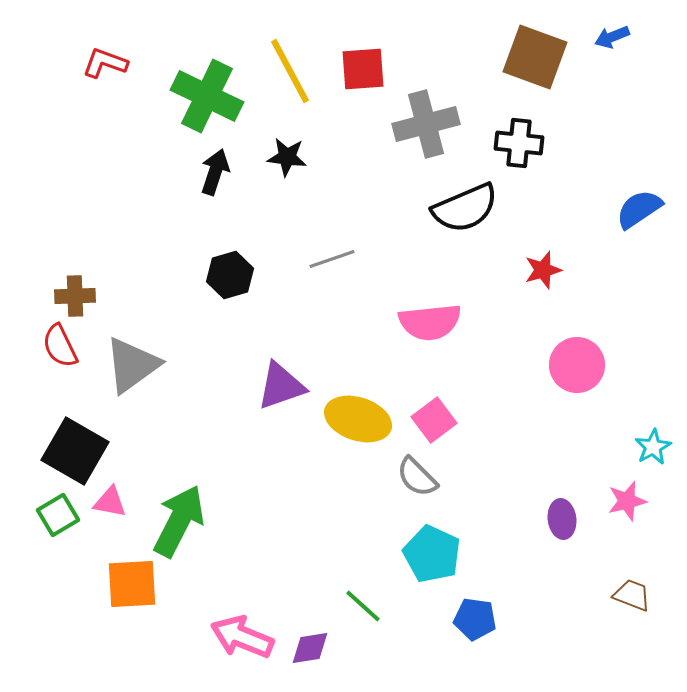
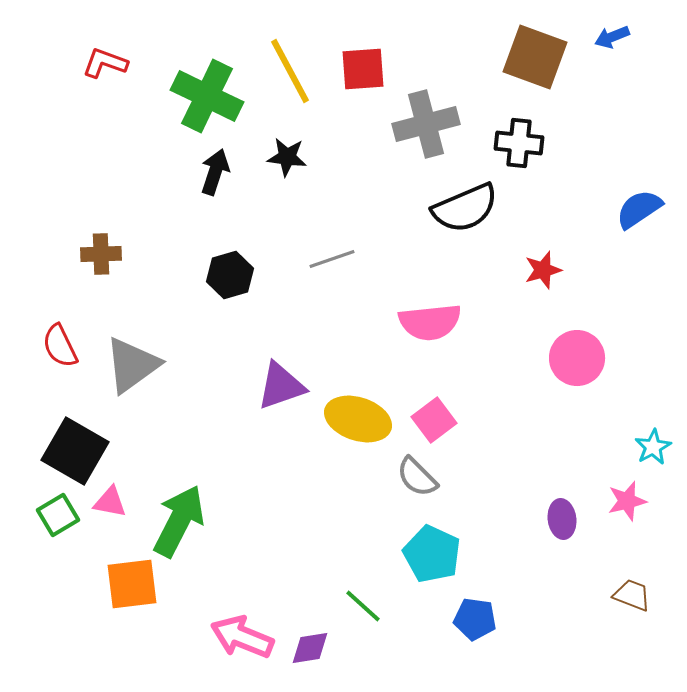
brown cross: moved 26 px right, 42 px up
pink circle: moved 7 px up
orange square: rotated 4 degrees counterclockwise
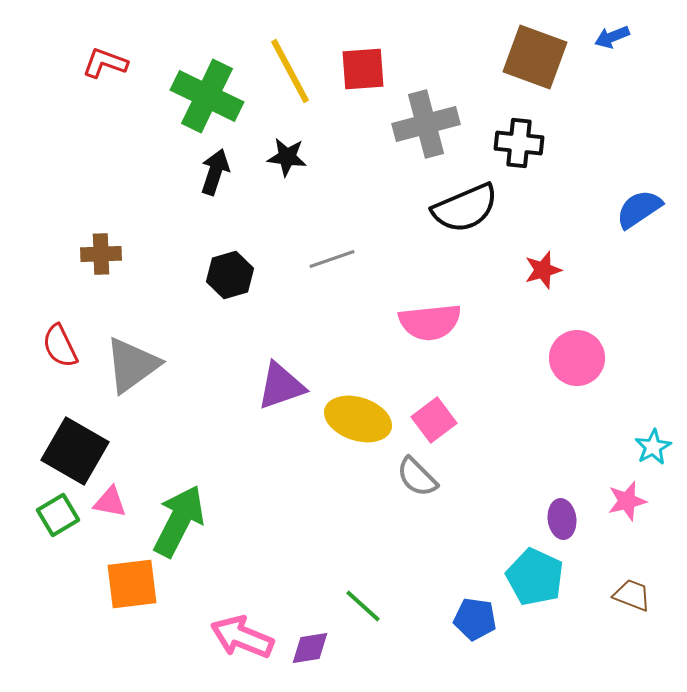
cyan pentagon: moved 103 px right, 23 px down
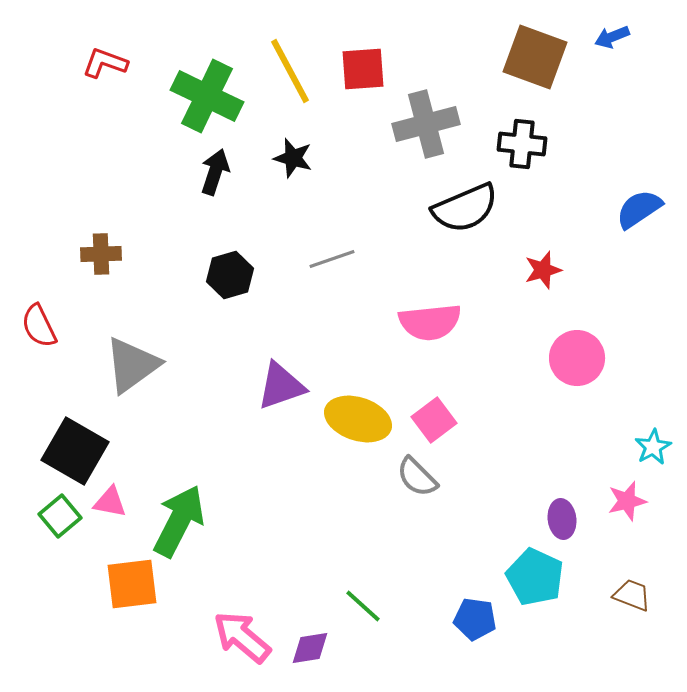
black cross: moved 3 px right, 1 px down
black star: moved 6 px right, 1 px down; rotated 9 degrees clockwise
red semicircle: moved 21 px left, 20 px up
green square: moved 2 px right, 1 px down; rotated 9 degrees counterclockwise
pink arrow: rotated 18 degrees clockwise
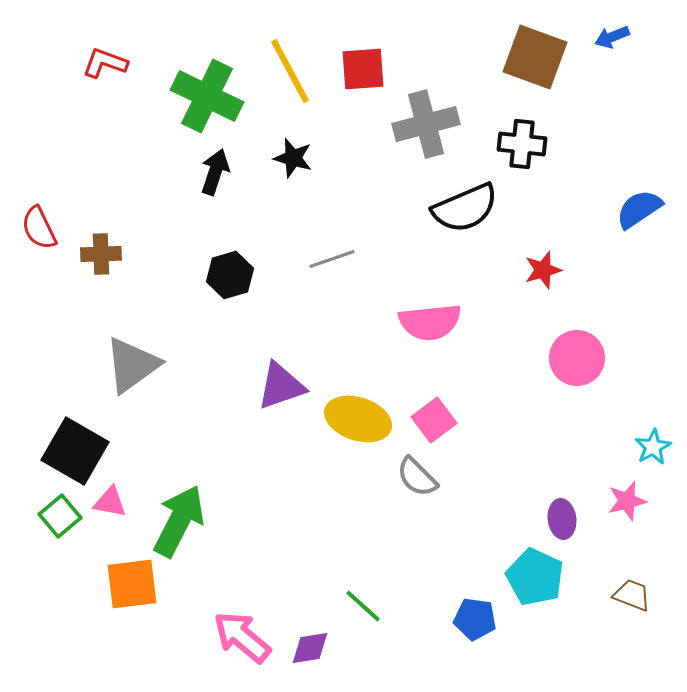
red semicircle: moved 98 px up
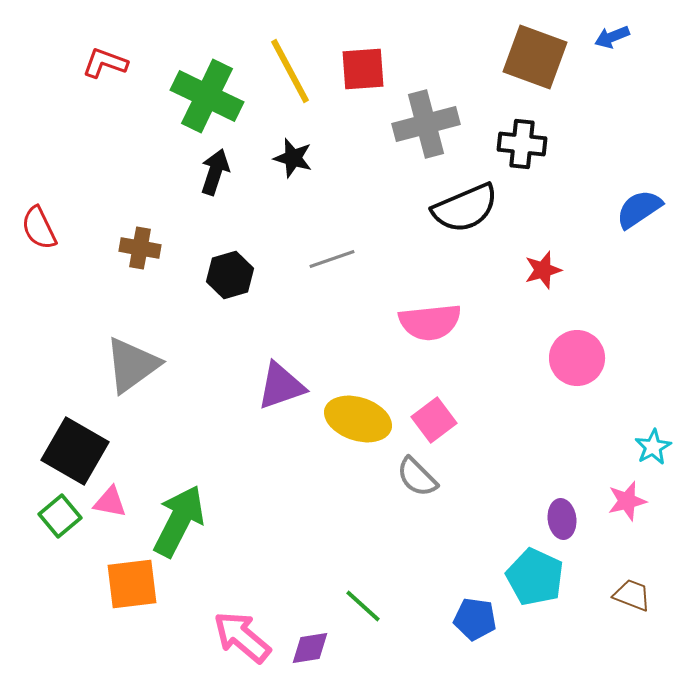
brown cross: moved 39 px right, 6 px up; rotated 12 degrees clockwise
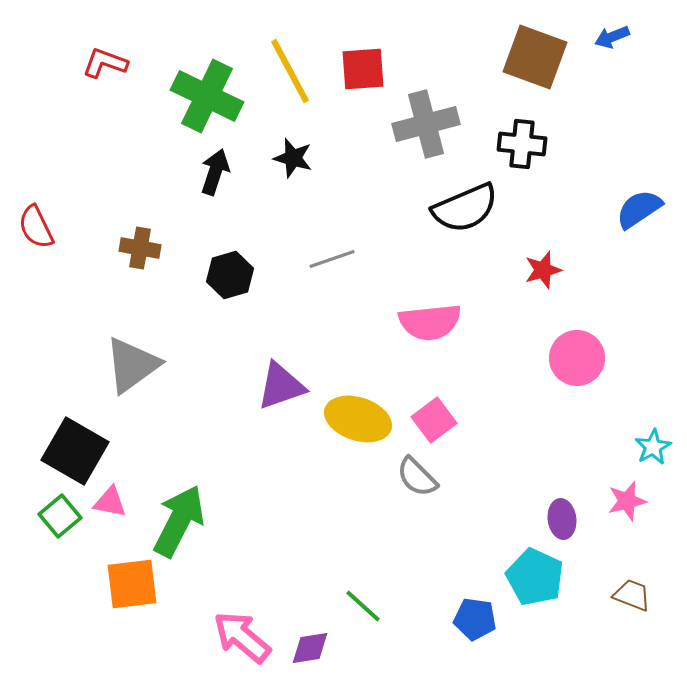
red semicircle: moved 3 px left, 1 px up
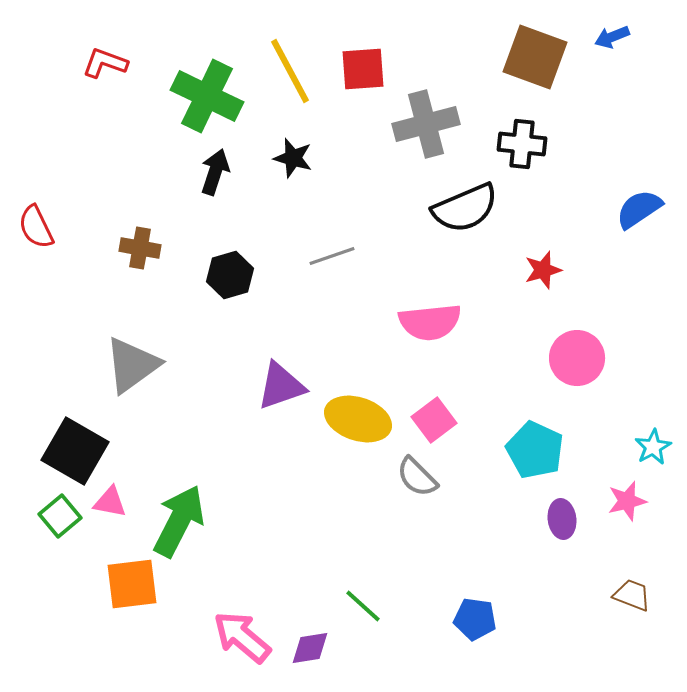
gray line: moved 3 px up
cyan pentagon: moved 127 px up
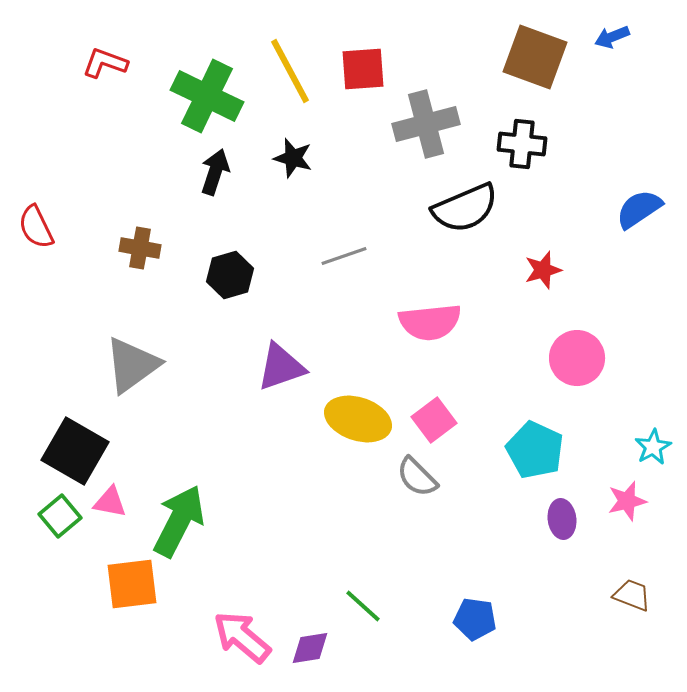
gray line: moved 12 px right
purple triangle: moved 19 px up
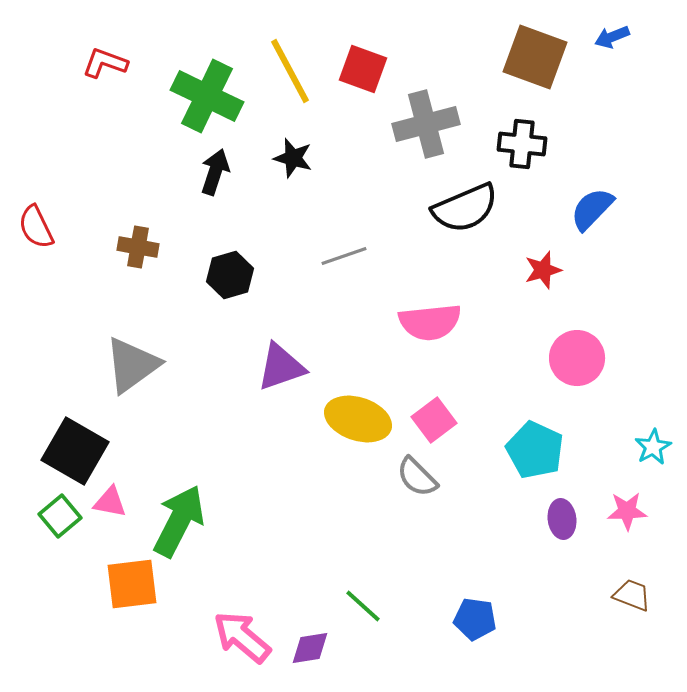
red square: rotated 24 degrees clockwise
blue semicircle: moved 47 px left; rotated 12 degrees counterclockwise
brown cross: moved 2 px left, 1 px up
pink star: moved 10 px down; rotated 12 degrees clockwise
